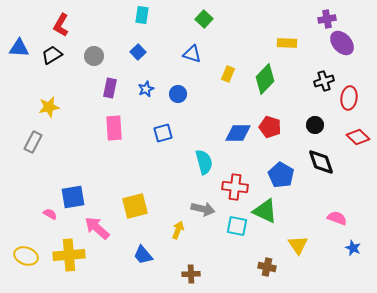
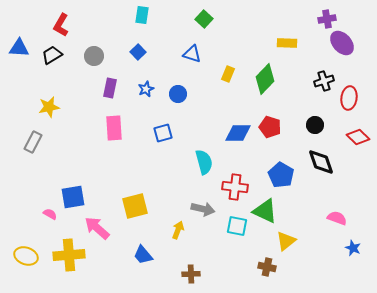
yellow triangle at (298, 245): moved 12 px left, 4 px up; rotated 25 degrees clockwise
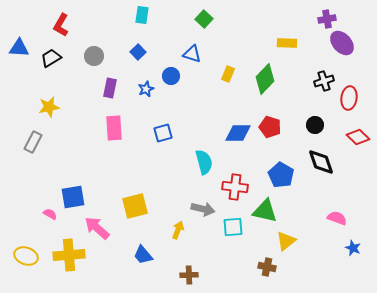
black trapezoid at (52, 55): moved 1 px left, 3 px down
blue circle at (178, 94): moved 7 px left, 18 px up
green triangle at (265, 211): rotated 12 degrees counterclockwise
cyan square at (237, 226): moved 4 px left, 1 px down; rotated 15 degrees counterclockwise
brown cross at (191, 274): moved 2 px left, 1 px down
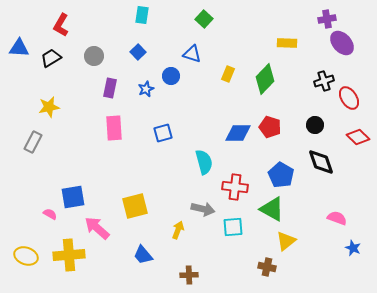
red ellipse at (349, 98): rotated 40 degrees counterclockwise
green triangle at (265, 211): moved 7 px right, 2 px up; rotated 16 degrees clockwise
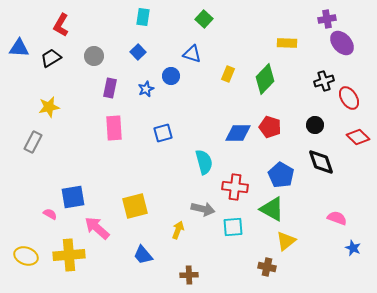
cyan rectangle at (142, 15): moved 1 px right, 2 px down
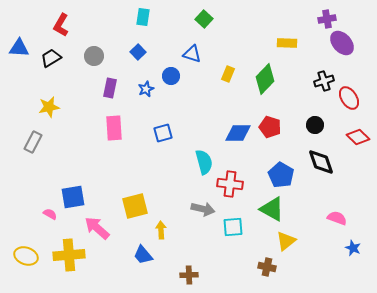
red cross at (235, 187): moved 5 px left, 3 px up
yellow arrow at (178, 230): moved 17 px left; rotated 24 degrees counterclockwise
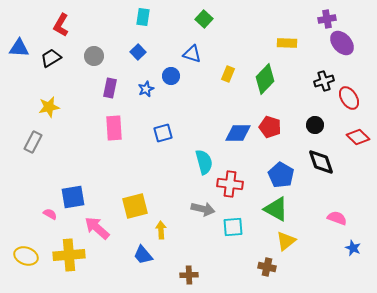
green triangle at (272, 209): moved 4 px right
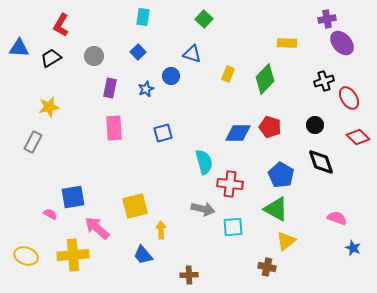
yellow cross at (69, 255): moved 4 px right
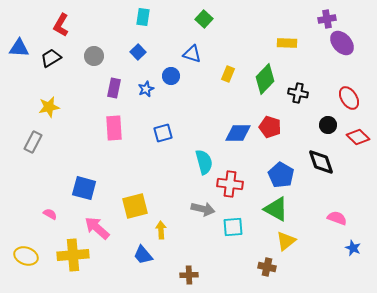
black cross at (324, 81): moved 26 px left, 12 px down; rotated 30 degrees clockwise
purple rectangle at (110, 88): moved 4 px right
black circle at (315, 125): moved 13 px right
blue square at (73, 197): moved 11 px right, 9 px up; rotated 25 degrees clockwise
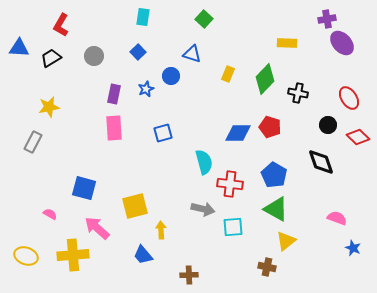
purple rectangle at (114, 88): moved 6 px down
blue pentagon at (281, 175): moved 7 px left
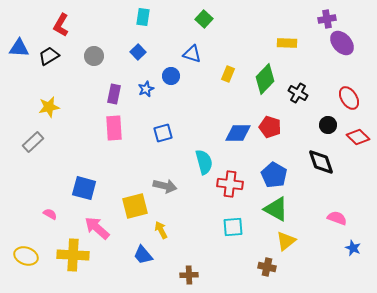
black trapezoid at (51, 58): moved 2 px left, 2 px up
black cross at (298, 93): rotated 18 degrees clockwise
gray rectangle at (33, 142): rotated 20 degrees clockwise
gray arrow at (203, 209): moved 38 px left, 23 px up
yellow arrow at (161, 230): rotated 24 degrees counterclockwise
yellow cross at (73, 255): rotated 8 degrees clockwise
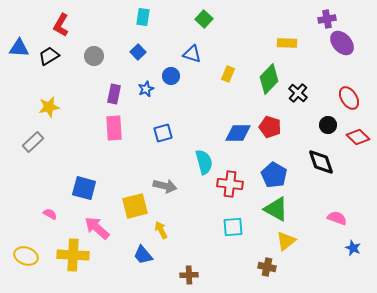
green diamond at (265, 79): moved 4 px right
black cross at (298, 93): rotated 12 degrees clockwise
